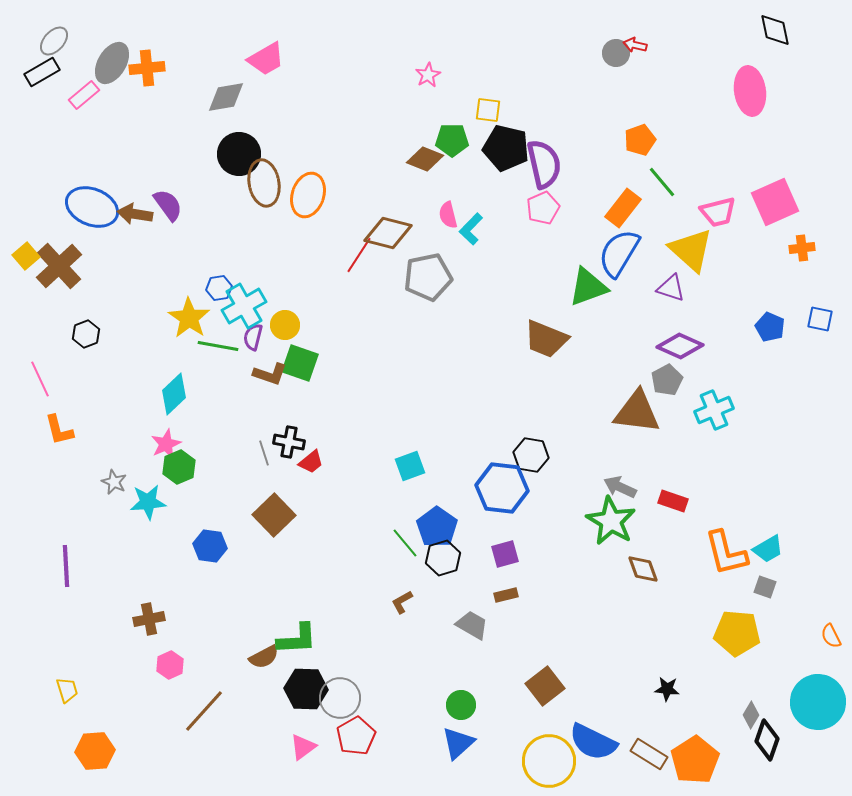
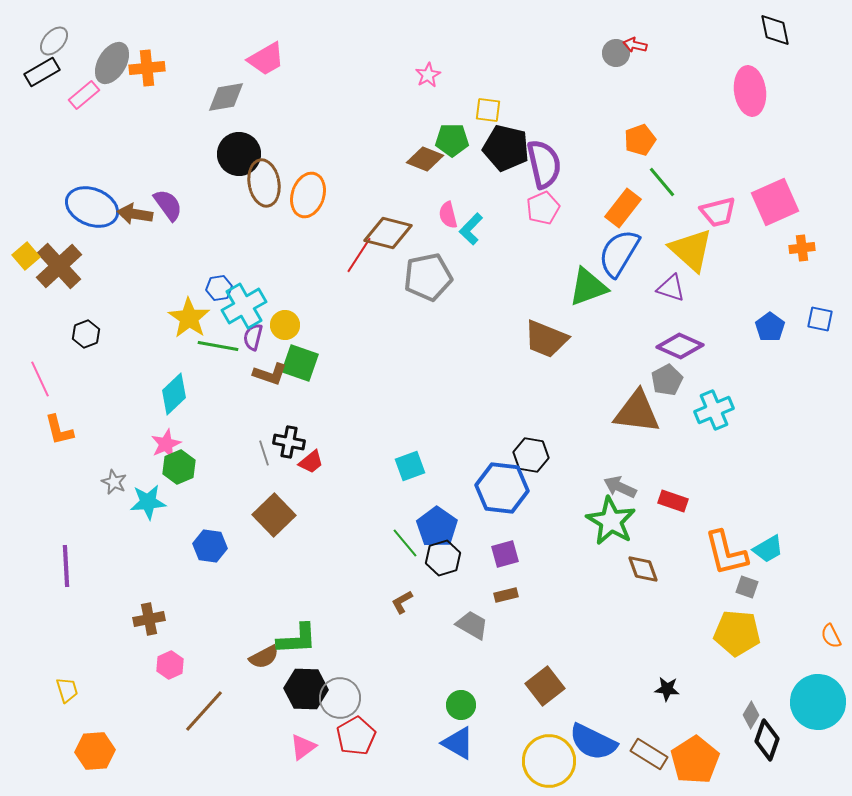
blue pentagon at (770, 327): rotated 12 degrees clockwise
gray square at (765, 587): moved 18 px left
blue triangle at (458, 743): rotated 48 degrees counterclockwise
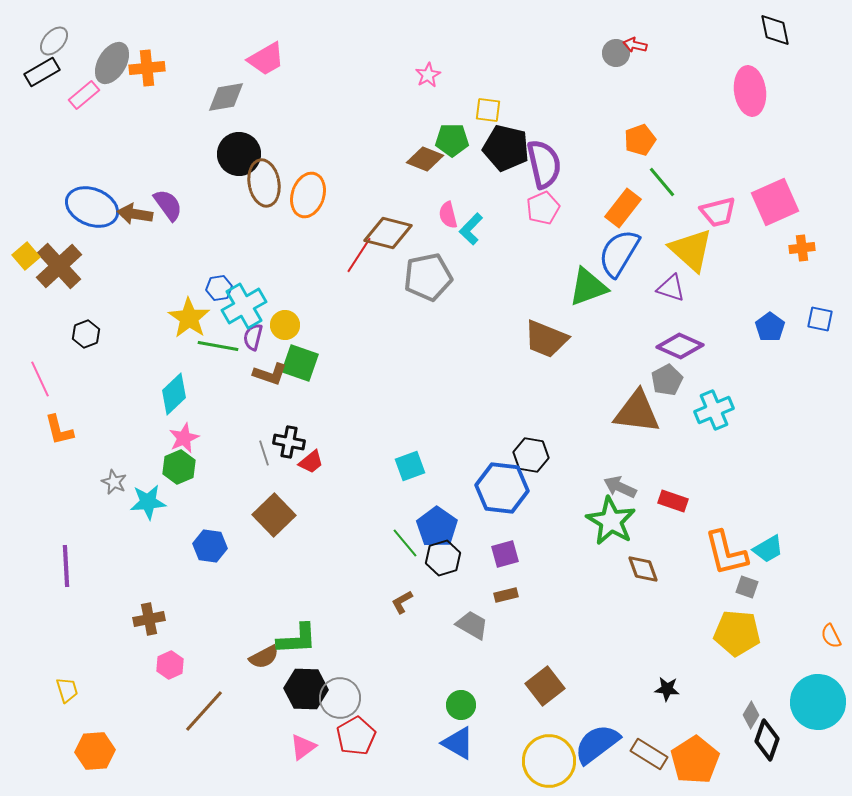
pink star at (166, 444): moved 18 px right, 6 px up
blue semicircle at (593, 742): moved 4 px right, 2 px down; rotated 117 degrees clockwise
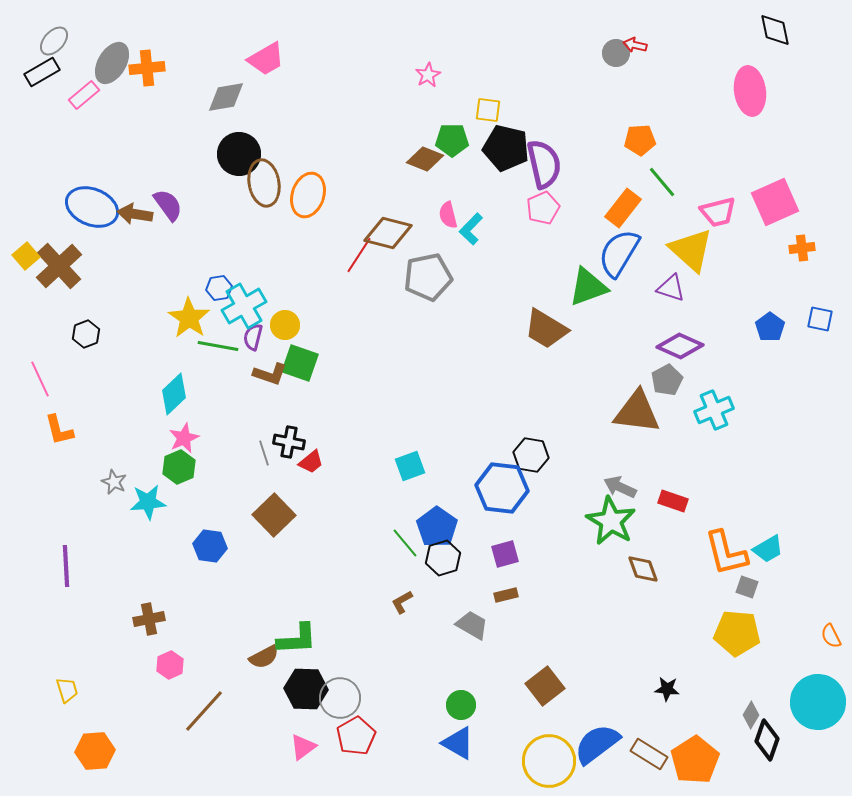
orange pentagon at (640, 140): rotated 16 degrees clockwise
brown trapezoid at (546, 339): moved 10 px up; rotated 9 degrees clockwise
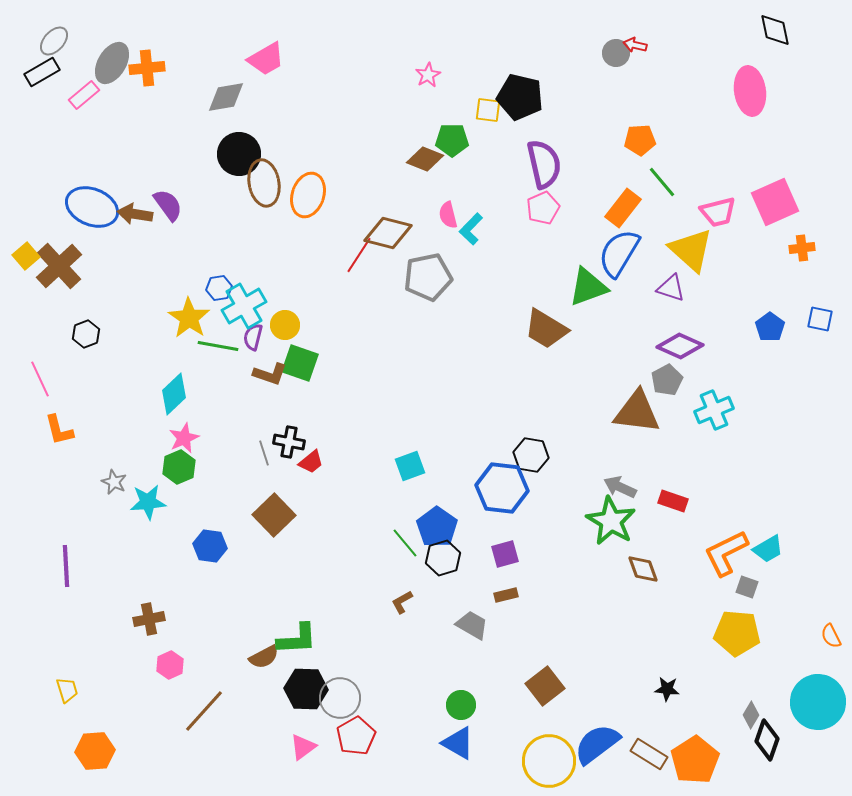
black pentagon at (506, 148): moved 14 px right, 51 px up
orange L-shape at (726, 553): rotated 78 degrees clockwise
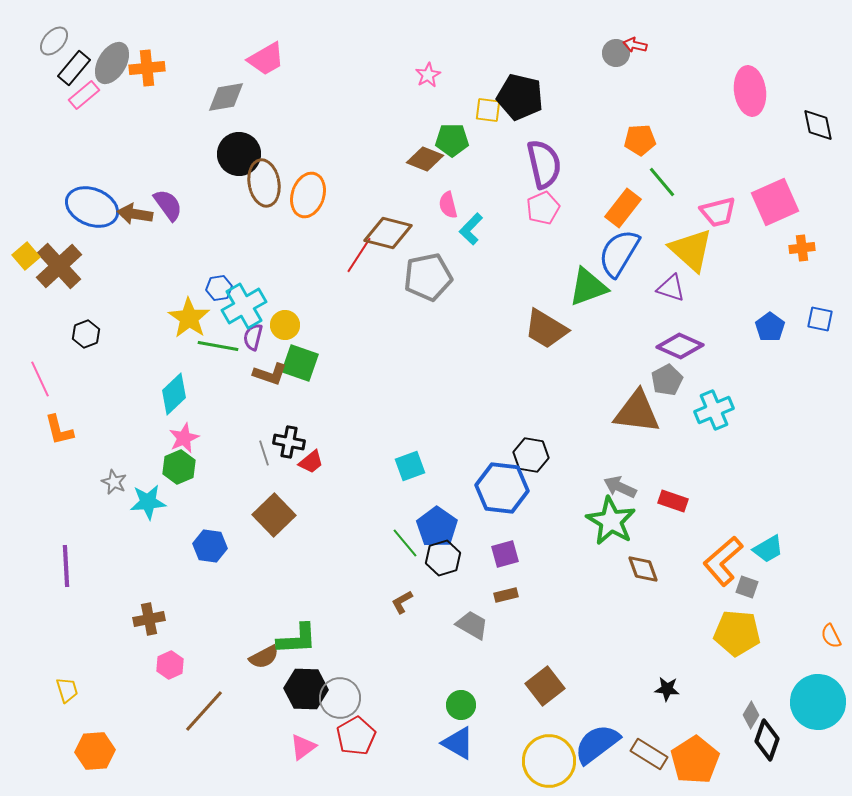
black diamond at (775, 30): moved 43 px right, 95 px down
black rectangle at (42, 72): moved 32 px right, 4 px up; rotated 20 degrees counterclockwise
pink semicircle at (448, 215): moved 10 px up
orange L-shape at (726, 553): moved 3 px left, 8 px down; rotated 15 degrees counterclockwise
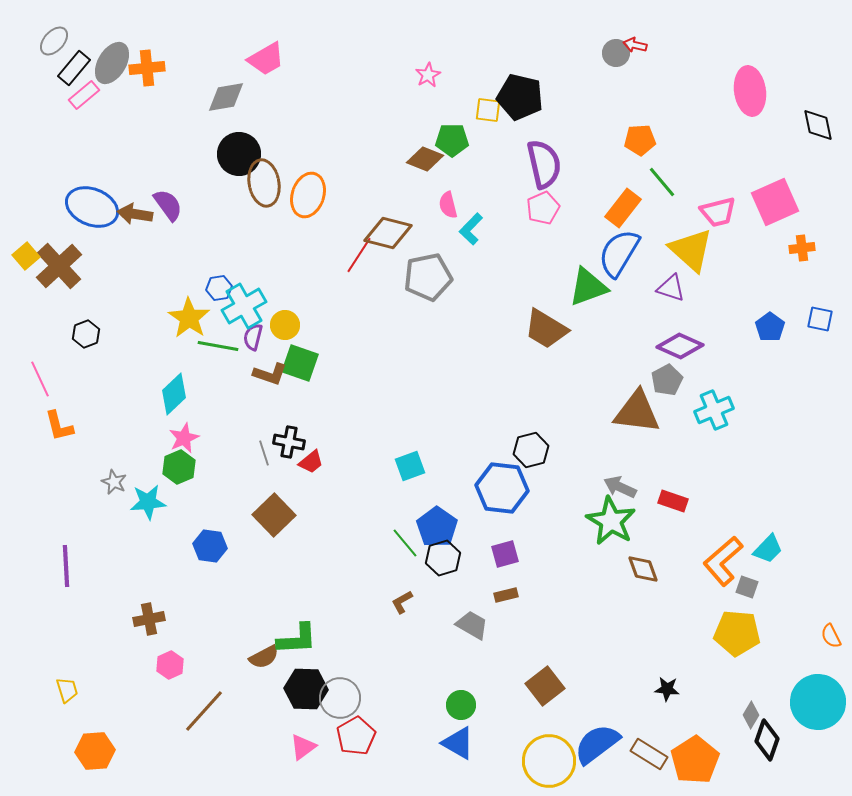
orange L-shape at (59, 430): moved 4 px up
black hexagon at (531, 455): moved 5 px up; rotated 24 degrees counterclockwise
cyan trapezoid at (768, 549): rotated 16 degrees counterclockwise
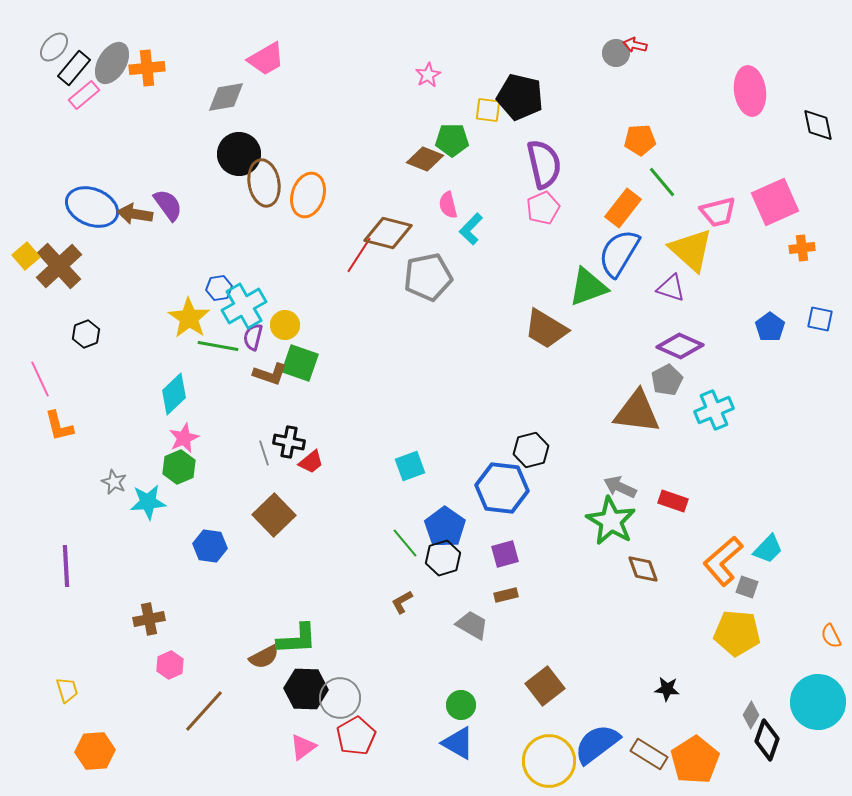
gray ellipse at (54, 41): moved 6 px down
blue pentagon at (437, 527): moved 8 px right
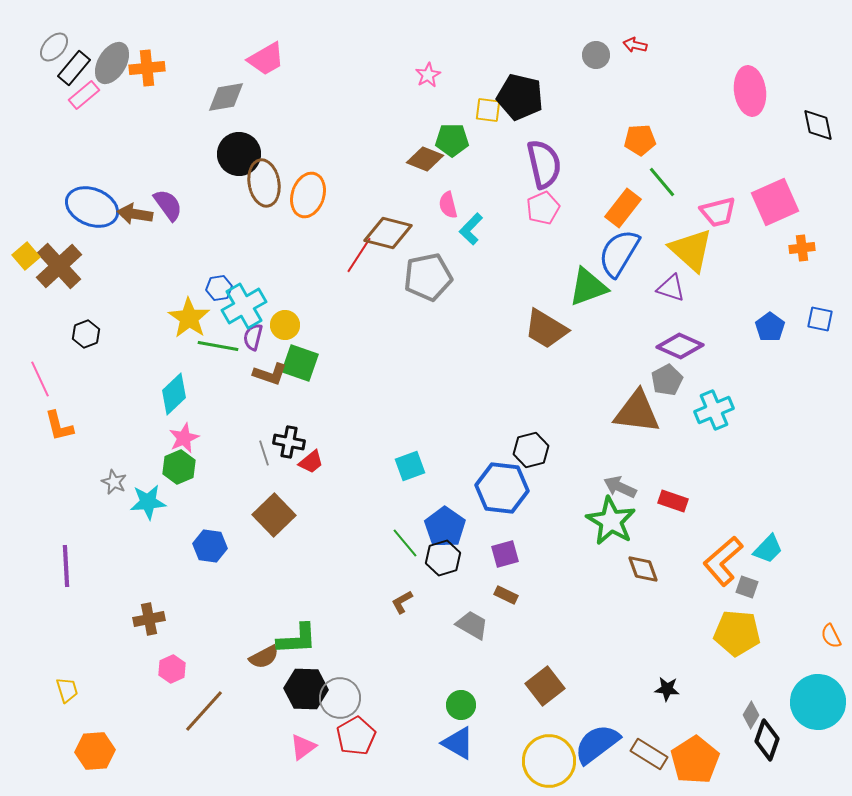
gray circle at (616, 53): moved 20 px left, 2 px down
brown rectangle at (506, 595): rotated 40 degrees clockwise
pink hexagon at (170, 665): moved 2 px right, 4 px down
